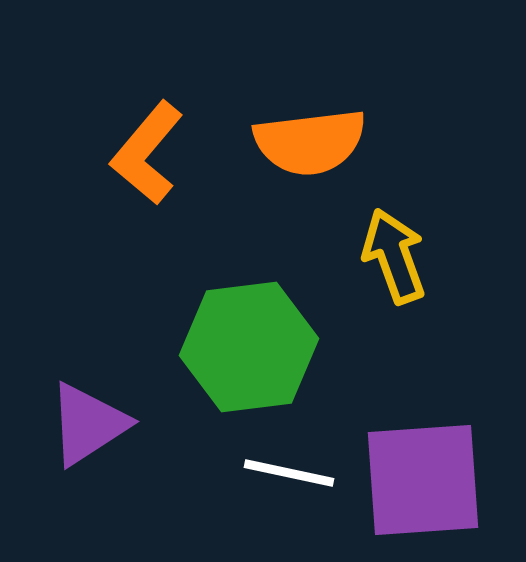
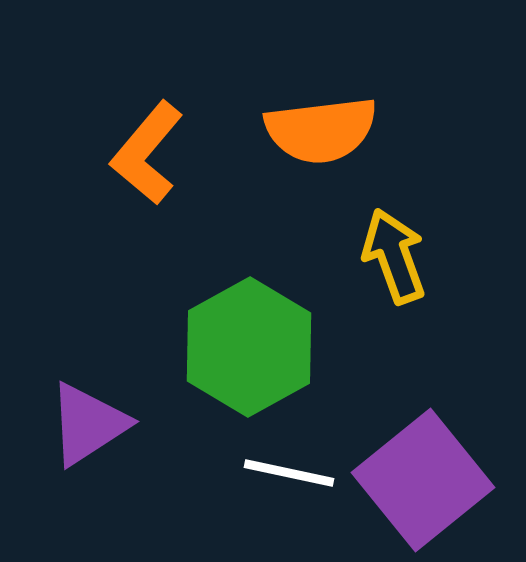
orange semicircle: moved 11 px right, 12 px up
green hexagon: rotated 22 degrees counterclockwise
purple square: rotated 35 degrees counterclockwise
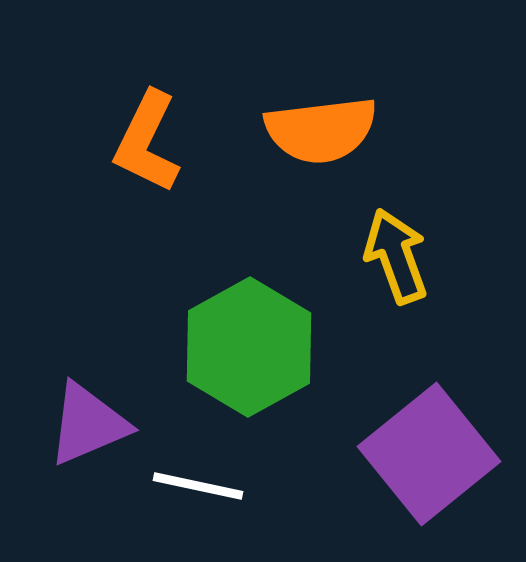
orange L-shape: moved 11 px up; rotated 14 degrees counterclockwise
yellow arrow: moved 2 px right
purple triangle: rotated 10 degrees clockwise
white line: moved 91 px left, 13 px down
purple square: moved 6 px right, 26 px up
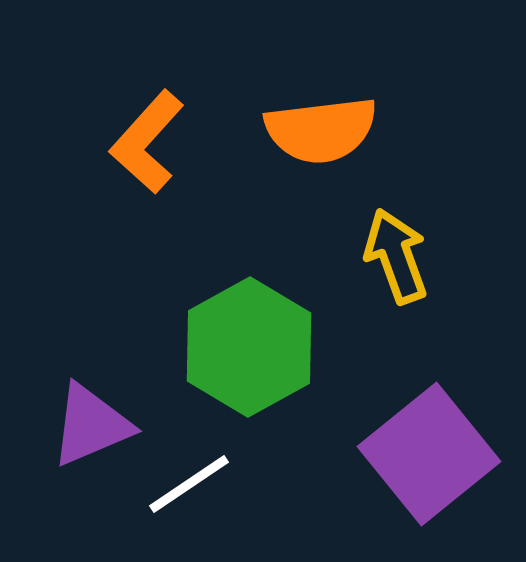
orange L-shape: rotated 16 degrees clockwise
purple triangle: moved 3 px right, 1 px down
white line: moved 9 px left, 2 px up; rotated 46 degrees counterclockwise
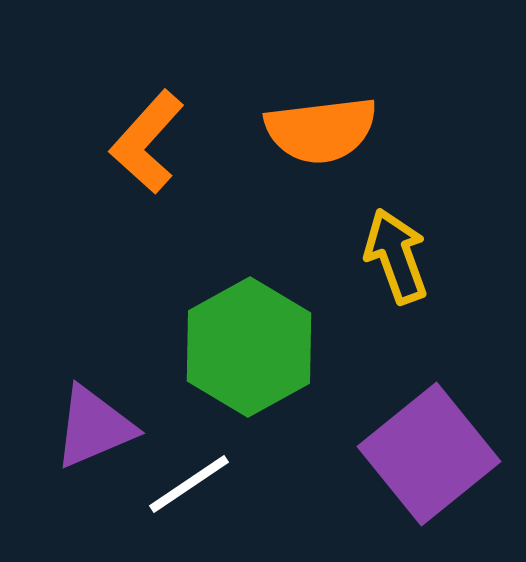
purple triangle: moved 3 px right, 2 px down
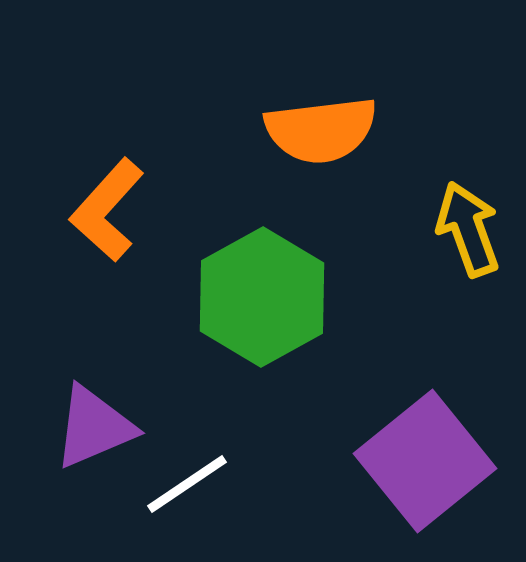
orange L-shape: moved 40 px left, 68 px down
yellow arrow: moved 72 px right, 27 px up
green hexagon: moved 13 px right, 50 px up
purple square: moved 4 px left, 7 px down
white line: moved 2 px left
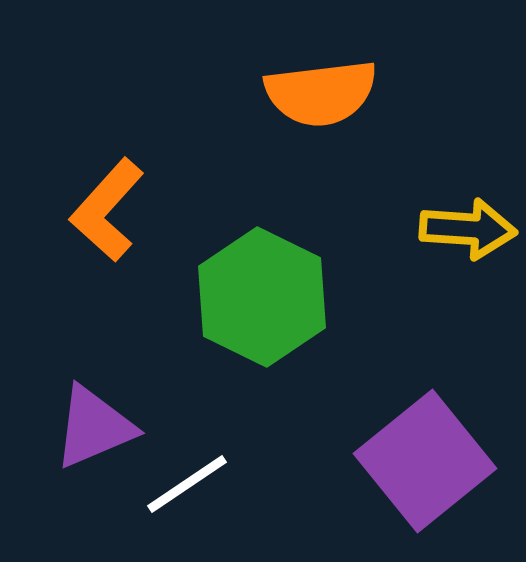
orange semicircle: moved 37 px up
yellow arrow: rotated 114 degrees clockwise
green hexagon: rotated 5 degrees counterclockwise
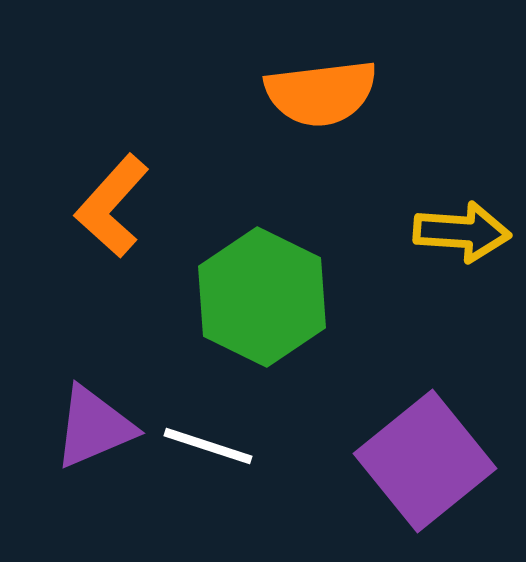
orange L-shape: moved 5 px right, 4 px up
yellow arrow: moved 6 px left, 3 px down
white line: moved 21 px right, 38 px up; rotated 52 degrees clockwise
